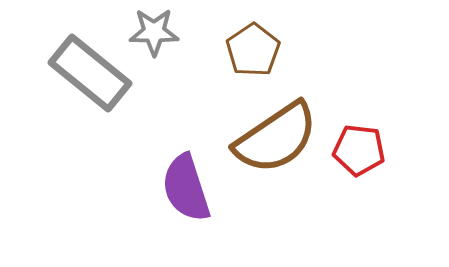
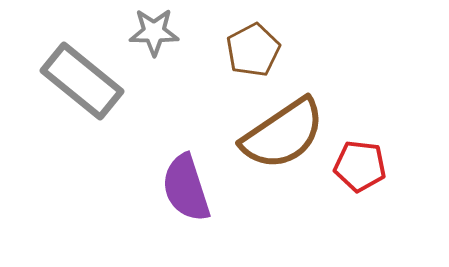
brown pentagon: rotated 6 degrees clockwise
gray rectangle: moved 8 px left, 8 px down
brown semicircle: moved 7 px right, 4 px up
red pentagon: moved 1 px right, 16 px down
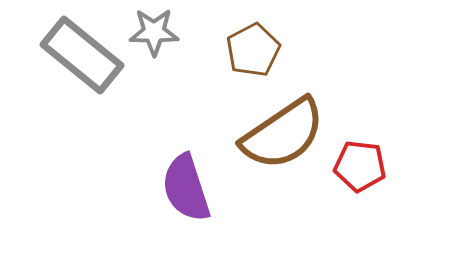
gray rectangle: moved 26 px up
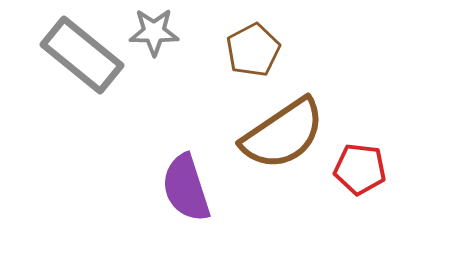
red pentagon: moved 3 px down
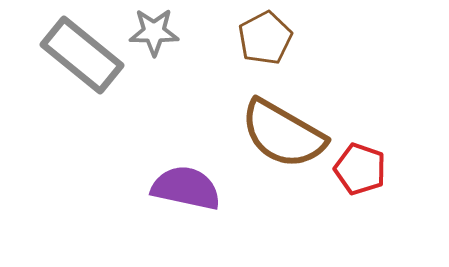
brown pentagon: moved 12 px right, 12 px up
brown semicircle: rotated 64 degrees clockwise
red pentagon: rotated 12 degrees clockwise
purple semicircle: rotated 120 degrees clockwise
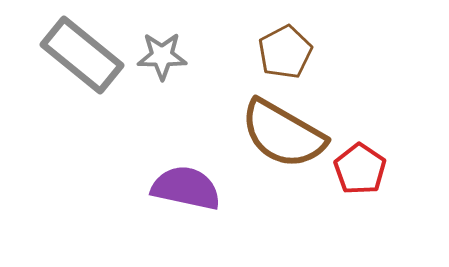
gray star: moved 8 px right, 24 px down
brown pentagon: moved 20 px right, 14 px down
red pentagon: rotated 15 degrees clockwise
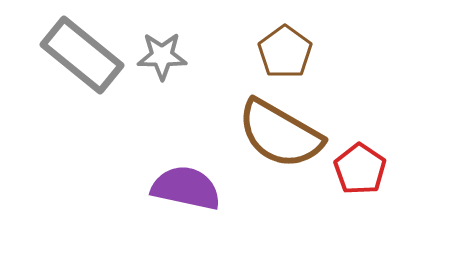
brown pentagon: rotated 8 degrees counterclockwise
brown semicircle: moved 3 px left
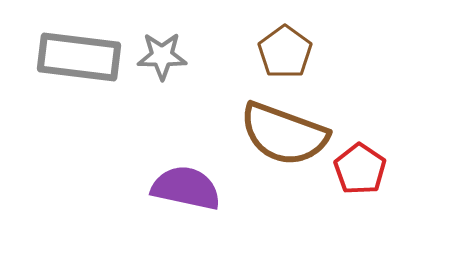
gray rectangle: moved 3 px left, 2 px down; rotated 32 degrees counterclockwise
brown semicircle: moved 4 px right; rotated 10 degrees counterclockwise
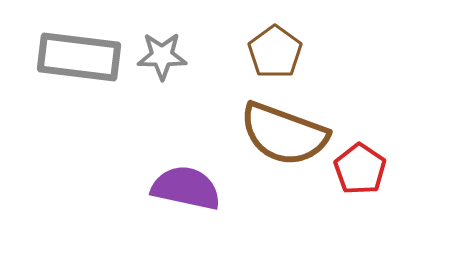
brown pentagon: moved 10 px left
